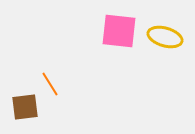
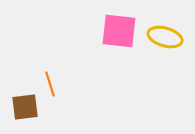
orange line: rotated 15 degrees clockwise
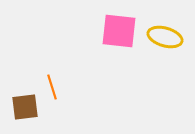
orange line: moved 2 px right, 3 px down
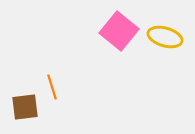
pink square: rotated 33 degrees clockwise
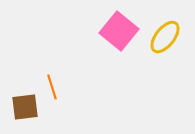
yellow ellipse: rotated 68 degrees counterclockwise
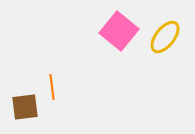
orange line: rotated 10 degrees clockwise
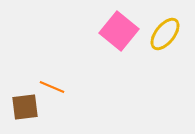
yellow ellipse: moved 3 px up
orange line: rotated 60 degrees counterclockwise
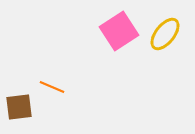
pink square: rotated 18 degrees clockwise
brown square: moved 6 px left
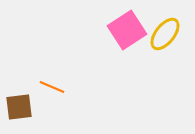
pink square: moved 8 px right, 1 px up
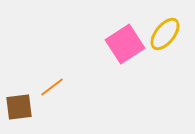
pink square: moved 2 px left, 14 px down
orange line: rotated 60 degrees counterclockwise
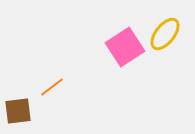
pink square: moved 3 px down
brown square: moved 1 px left, 4 px down
